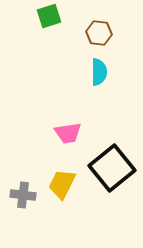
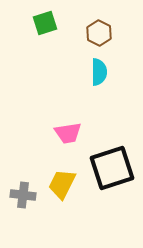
green square: moved 4 px left, 7 px down
brown hexagon: rotated 20 degrees clockwise
black square: rotated 21 degrees clockwise
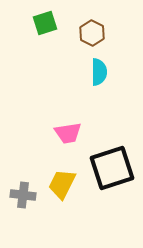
brown hexagon: moved 7 px left
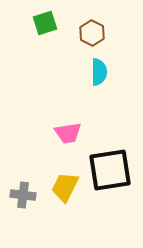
black square: moved 2 px left, 2 px down; rotated 9 degrees clockwise
yellow trapezoid: moved 3 px right, 3 px down
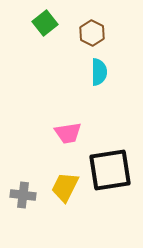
green square: rotated 20 degrees counterclockwise
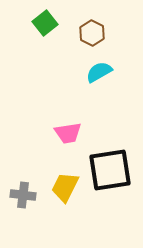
cyan semicircle: rotated 120 degrees counterclockwise
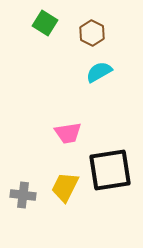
green square: rotated 20 degrees counterclockwise
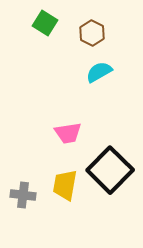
black square: rotated 36 degrees counterclockwise
yellow trapezoid: moved 2 px up; rotated 16 degrees counterclockwise
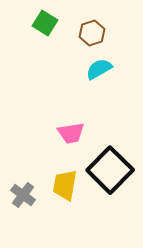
brown hexagon: rotated 15 degrees clockwise
cyan semicircle: moved 3 px up
pink trapezoid: moved 3 px right
gray cross: rotated 30 degrees clockwise
